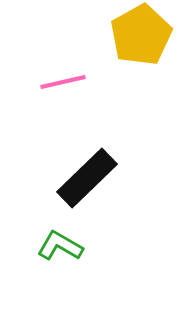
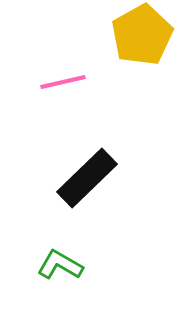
yellow pentagon: moved 1 px right
green L-shape: moved 19 px down
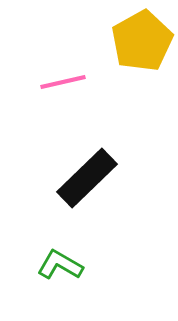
yellow pentagon: moved 6 px down
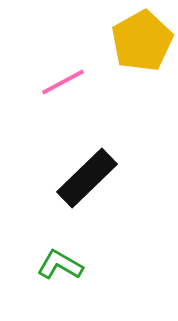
pink line: rotated 15 degrees counterclockwise
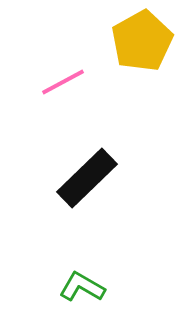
green L-shape: moved 22 px right, 22 px down
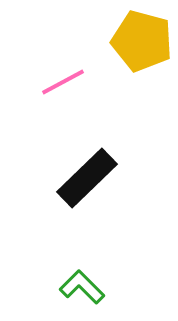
yellow pentagon: rotated 28 degrees counterclockwise
green L-shape: rotated 15 degrees clockwise
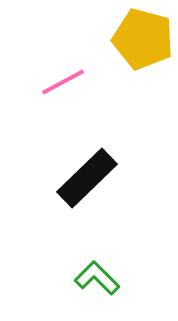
yellow pentagon: moved 1 px right, 2 px up
green L-shape: moved 15 px right, 9 px up
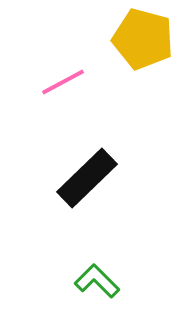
green L-shape: moved 3 px down
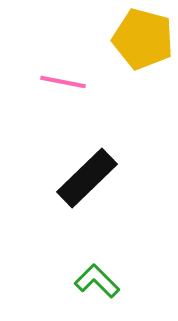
pink line: rotated 39 degrees clockwise
